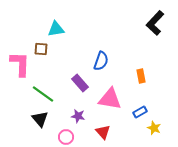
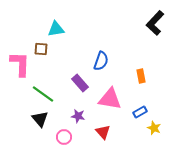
pink circle: moved 2 px left
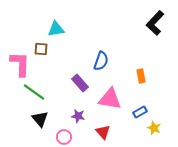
green line: moved 9 px left, 2 px up
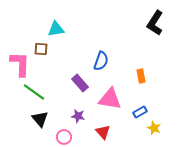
black L-shape: rotated 10 degrees counterclockwise
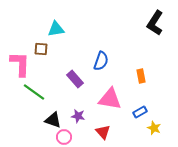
purple rectangle: moved 5 px left, 4 px up
black triangle: moved 13 px right, 1 px down; rotated 30 degrees counterclockwise
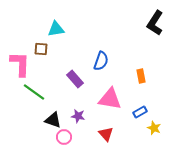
red triangle: moved 3 px right, 2 px down
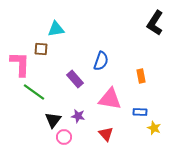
blue rectangle: rotated 32 degrees clockwise
black triangle: rotated 48 degrees clockwise
